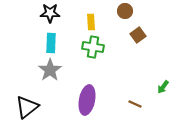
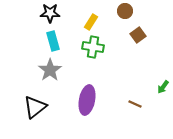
yellow rectangle: rotated 35 degrees clockwise
cyan rectangle: moved 2 px right, 2 px up; rotated 18 degrees counterclockwise
black triangle: moved 8 px right
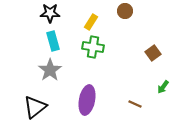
brown square: moved 15 px right, 18 px down
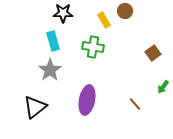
black star: moved 13 px right
yellow rectangle: moved 13 px right, 2 px up; rotated 63 degrees counterclockwise
brown line: rotated 24 degrees clockwise
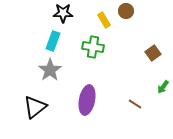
brown circle: moved 1 px right
cyan rectangle: rotated 36 degrees clockwise
brown line: rotated 16 degrees counterclockwise
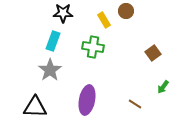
black triangle: rotated 40 degrees clockwise
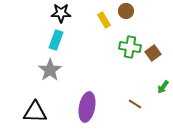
black star: moved 2 px left
cyan rectangle: moved 3 px right, 1 px up
green cross: moved 37 px right
purple ellipse: moved 7 px down
black triangle: moved 5 px down
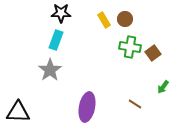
brown circle: moved 1 px left, 8 px down
black triangle: moved 17 px left
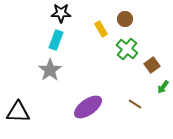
yellow rectangle: moved 3 px left, 9 px down
green cross: moved 3 px left, 2 px down; rotated 30 degrees clockwise
brown square: moved 1 px left, 12 px down
purple ellipse: moved 1 px right; rotated 44 degrees clockwise
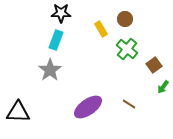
brown square: moved 2 px right
brown line: moved 6 px left
